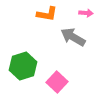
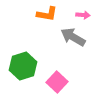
pink arrow: moved 3 px left, 2 px down
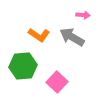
orange L-shape: moved 8 px left, 21 px down; rotated 25 degrees clockwise
gray arrow: moved 1 px left
green hexagon: rotated 12 degrees clockwise
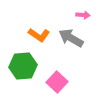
gray arrow: moved 1 px left, 1 px down
